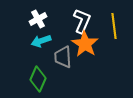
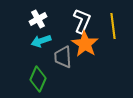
yellow line: moved 1 px left
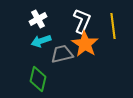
gray trapezoid: moved 1 px left, 3 px up; rotated 80 degrees clockwise
green diamond: rotated 10 degrees counterclockwise
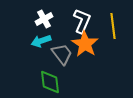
white cross: moved 6 px right
gray trapezoid: rotated 65 degrees clockwise
green diamond: moved 12 px right, 3 px down; rotated 20 degrees counterclockwise
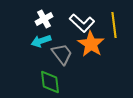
white L-shape: moved 2 px down; rotated 110 degrees clockwise
yellow line: moved 1 px right, 1 px up
orange star: moved 6 px right
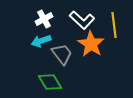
white L-shape: moved 3 px up
green diamond: rotated 25 degrees counterclockwise
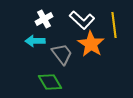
cyan arrow: moved 6 px left; rotated 18 degrees clockwise
